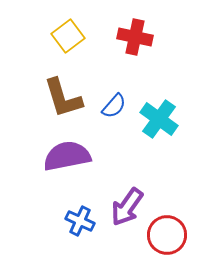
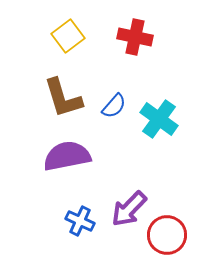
purple arrow: moved 2 px right, 2 px down; rotated 9 degrees clockwise
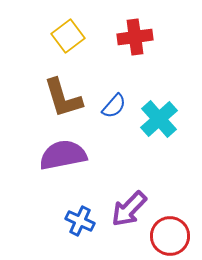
red cross: rotated 20 degrees counterclockwise
cyan cross: rotated 12 degrees clockwise
purple semicircle: moved 4 px left, 1 px up
red circle: moved 3 px right, 1 px down
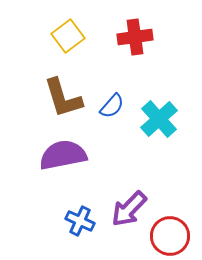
blue semicircle: moved 2 px left
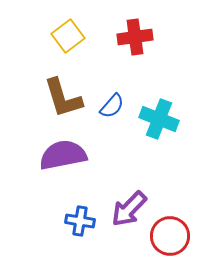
cyan cross: rotated 27 degrees counterclockwise
blue cross: rotated 16 degrees counterclockwise
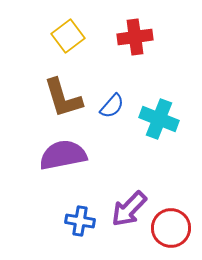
red circle: moved 1 px right, 8 px up
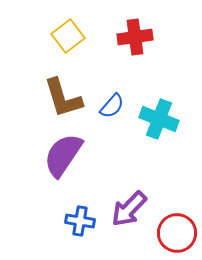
purple semicircle: rotated 45 degrees counterclockwise
red circle: moved 6 px right, 5 px down
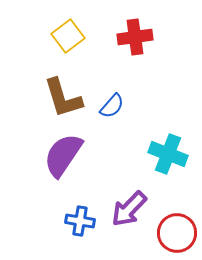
cyan cross: moved 9 px right, 35 px down
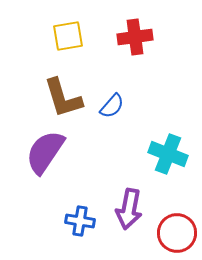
yellow square: rotated 28 degrees clockwise
purple semicircle: moved 18 px left, 3 px up
purple arrow: rotated 33 degrees counterclockwise
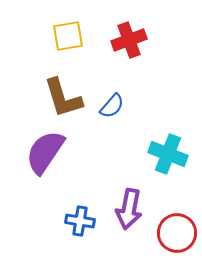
red cross: moved 6 px left, 3 px down; rotated 12 degrees counterclockwise
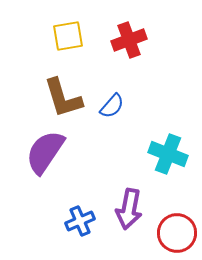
blue cross: rotated 32 degrees counterclockwise
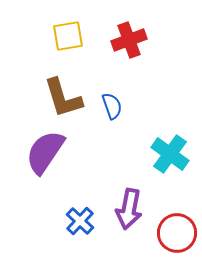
blue semicircle: rotated 60 degrees counterclockwise
cyan cross: moved 2 px right; rotated 15 degrees clockwise
blue cross: rotated 24 degrees counterclockwise
